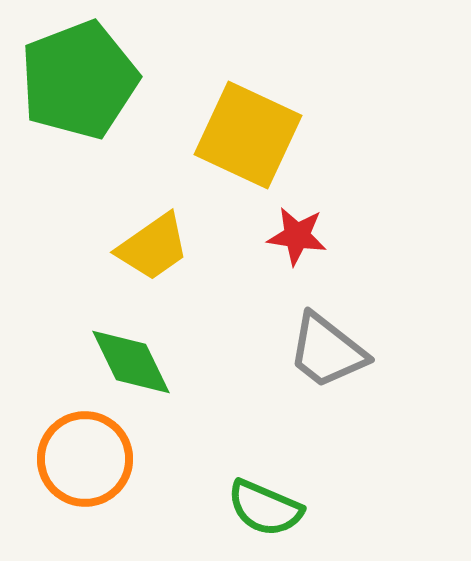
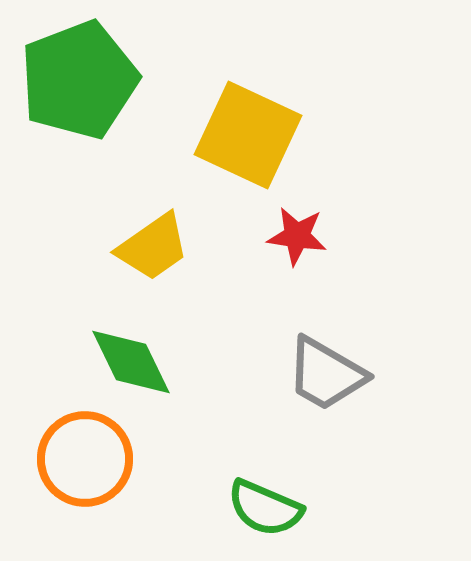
gray trapezoid: moved 1 px left, 23 px down; rotated 8 degrees counterclockwise
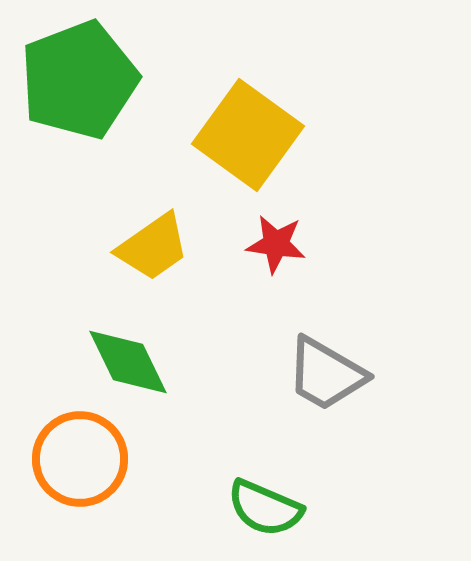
yellow square: rotated 11 degrees clockwise
red star: moved 21 px left, 8 px down
green diamond: moved 3 px left
orange circle: moved 5 px left
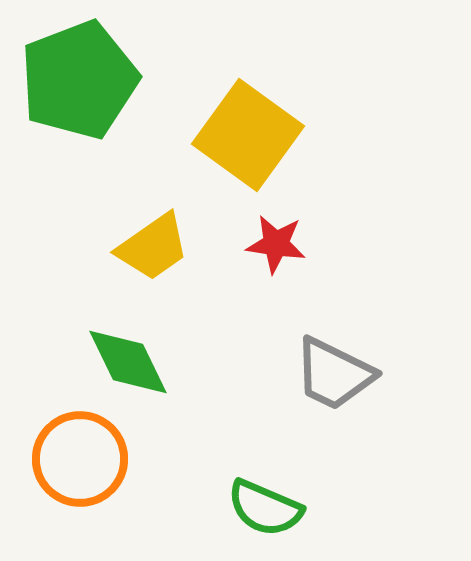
gray trapezoid: moved 8 px right; rotated 4 degrees counterclockwise
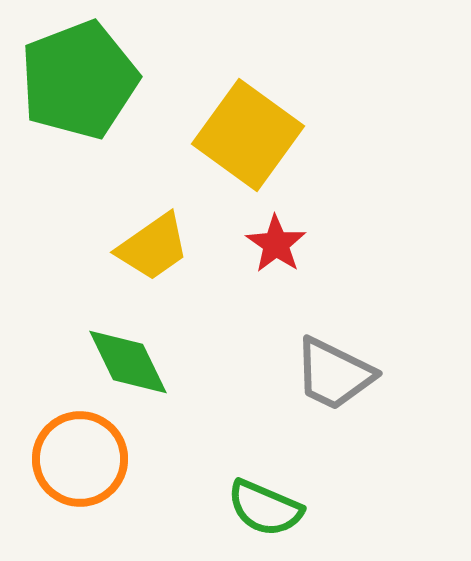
red star: rotated 26 degrees clockwise
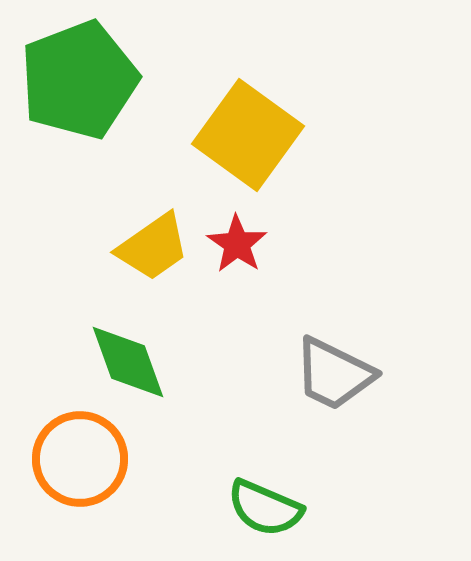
red star: moved 39 px left
green diamond: rotated 6 degrees clockwise
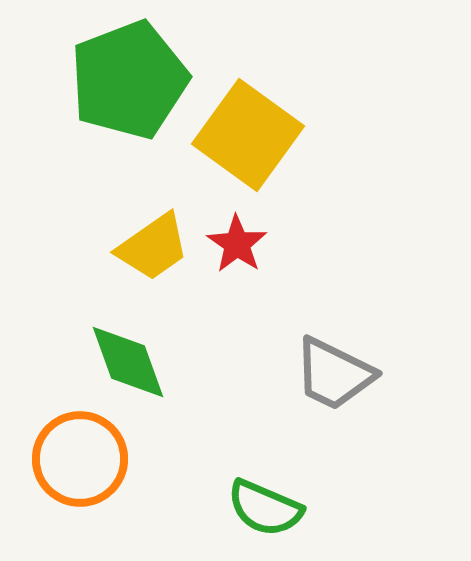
green pentagon: moved 50 px right
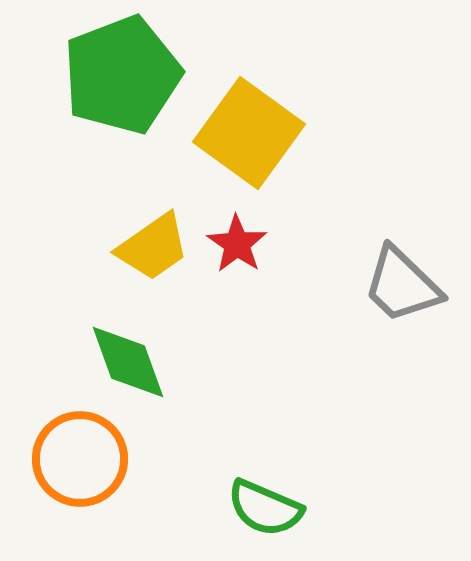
green pentagon: moved 7 px left, 5 px up
yellow square: moved 1 px right, 2 px up
gray trapezoid: moved 68 px right, 89 px up; rotated 18 degrees clockwise
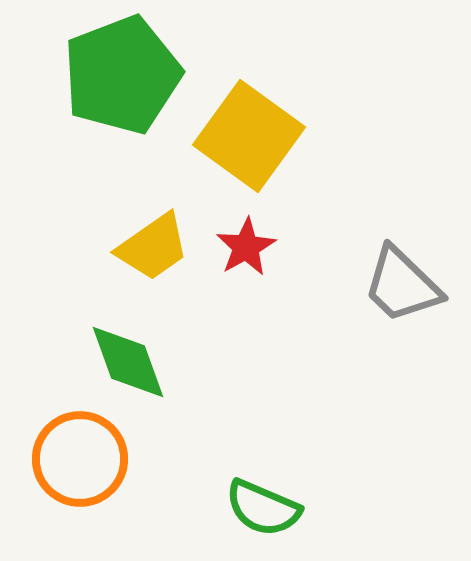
yellow square: moved 3 px down
red star: moved 9 px right, 3 px down; rotated 8 degrees clockwise
green semicircle: moved 2 px left
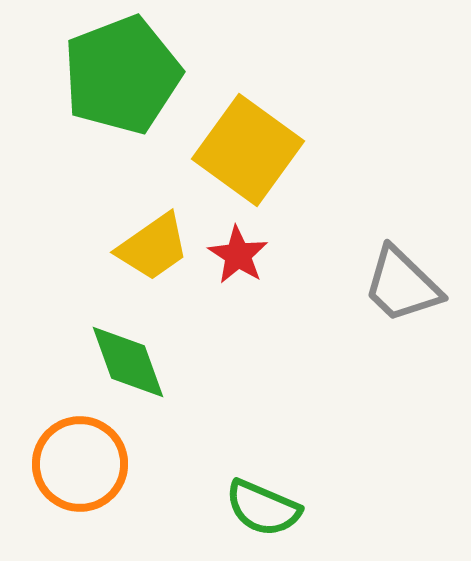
yellow square: moved 1 px left, 14 px down
red star: moved 8 px left, 8 px down; rotated 10 degrees counterclockwise
orange circle: moved 5 px down
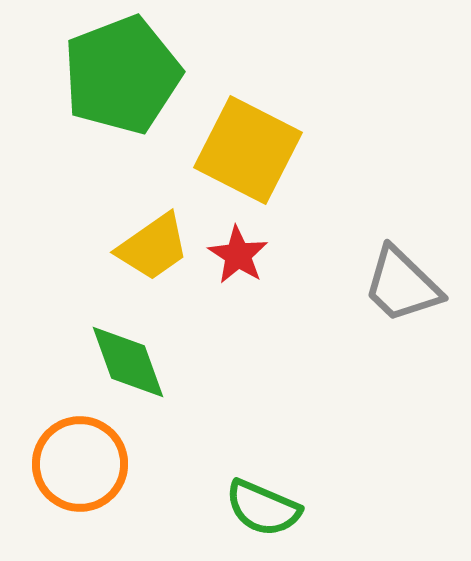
yellow square: rotated 9 degrees counterclockwise
